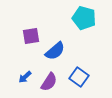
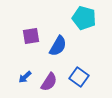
blue semicircle: moved 3 px right, 5 px up; rotated 20 degrees counterclockwise
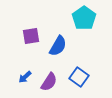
cyan pentagon: rotated 20 degrees clockwise
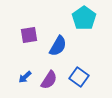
purple square: moved 2 px left, 1 px up
purple semicircle: moved 2 px up
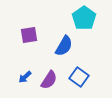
blue semicircle: moved 6 px right
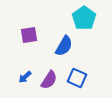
blue square: moved 2 px left, 1 px down; rotated 12 degrees counterclockwise
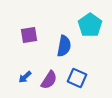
cyan pentagon: moved 6 px right, 7 px down
blue semicircle: rotated 20 degrees counterclockwise
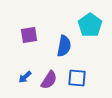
blue square: rotated 18 degrees counterclockwise
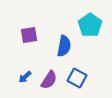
blue square: rotated 24 degrees clockwise
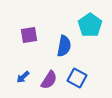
blue arrow: moved 2 px left
